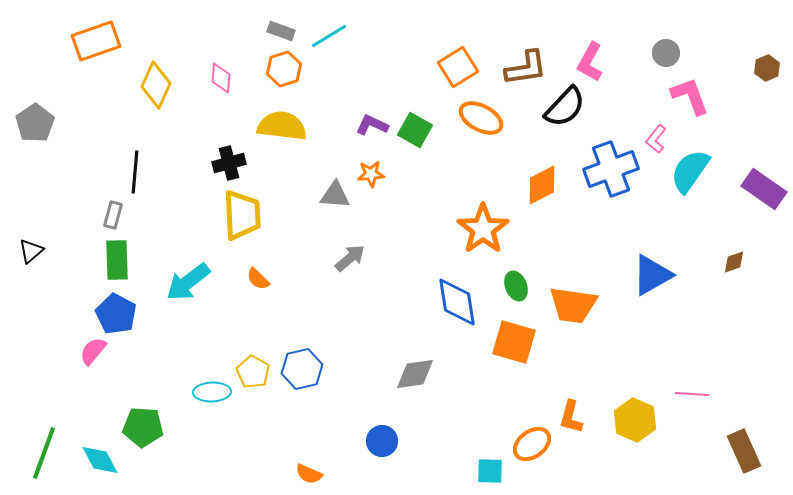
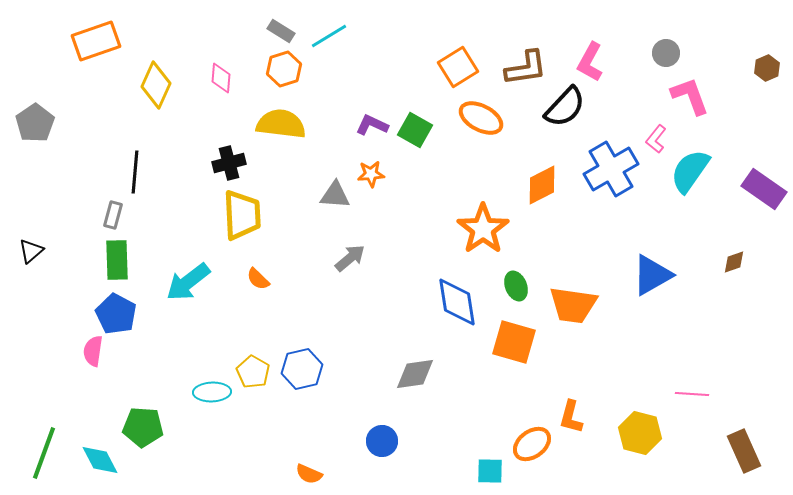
gray rectangle at (281, 31): rotated 12 degrees clockwise
yellow semicircle at (282, 126): moved 1 px left, 2 px up
blue cross at (611, 169): rotated 10 degrees counterclockwise
pink semicircle at (93, 351): rotated 32 degrees counterclockwise
yellow hexagon at (635, 420): moved 5 px right, 13 px down; rotated 9 degrees counterclockwise
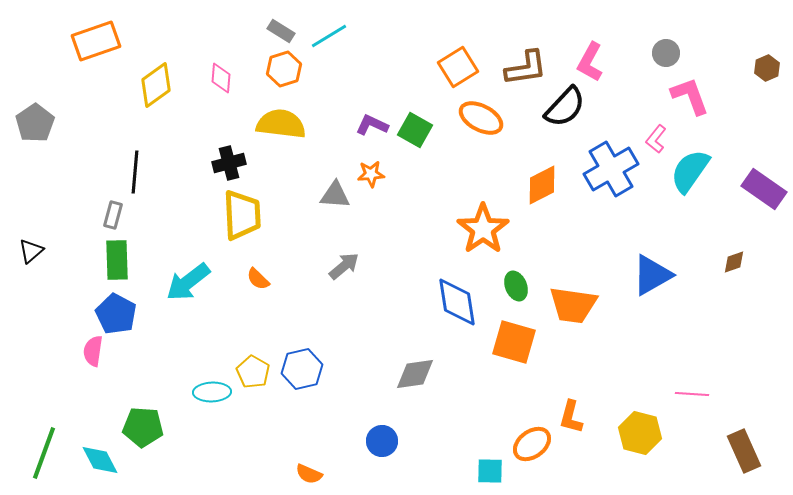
yellow diamond at (156, 85): rotated 30 degrees clockwise
gray arrow at (350, 258): moved 6 px left, 8 px down
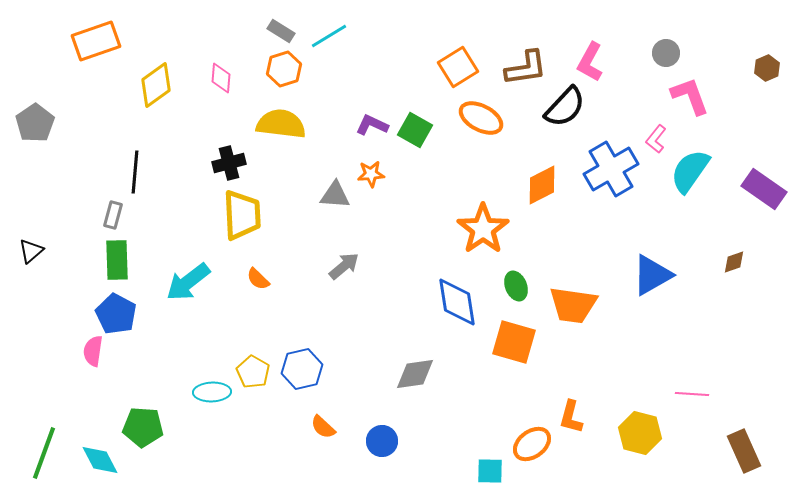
orange semicircle at (309, 474): moved 14 px right, 47 px up; rotated 20 degrees clockwise
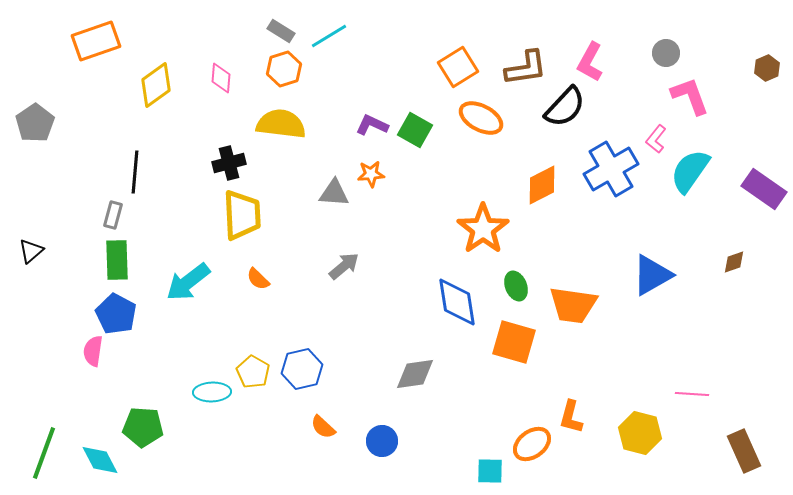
gray triangle at (335, 195): moved 1 px left, 2 px up
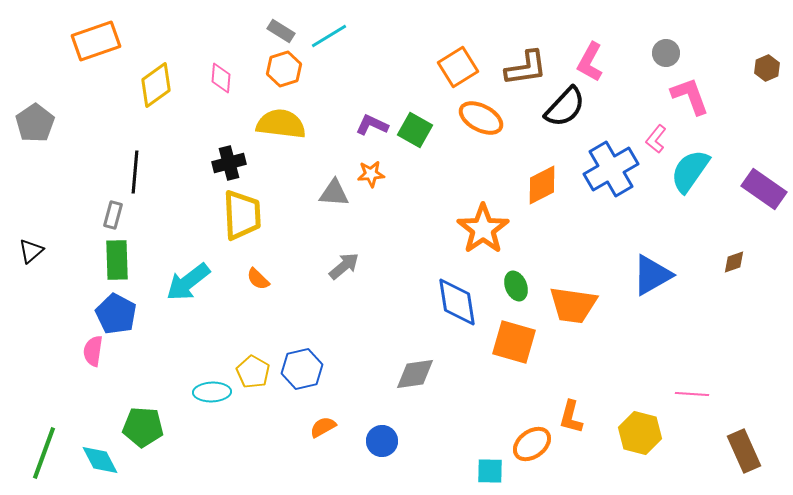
orange semicircle at (323, 427): rotated 108 degrees clockwise
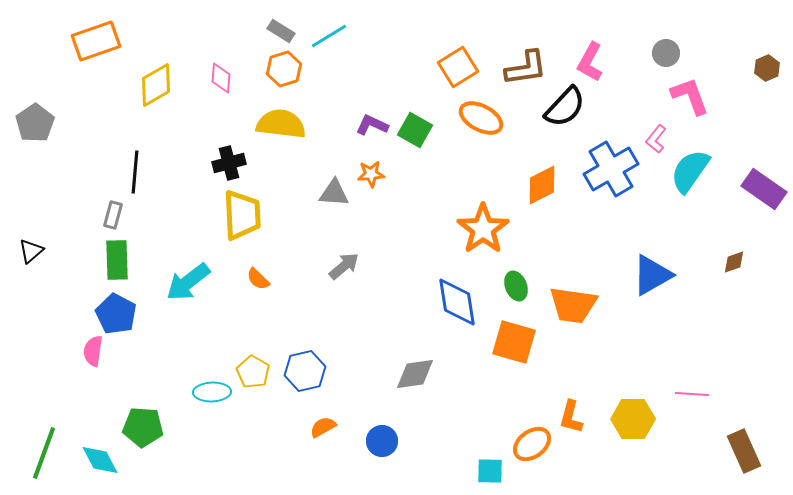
yellow diamond at (156, 85): rotated 6 degrees clockwise
blue hexagon at (302, 369): moved 3 px right, 2 px down
yellow hexagon at (640, 433): moved 7 px left, 14 px up; rotated 15 degrees counterclockwise
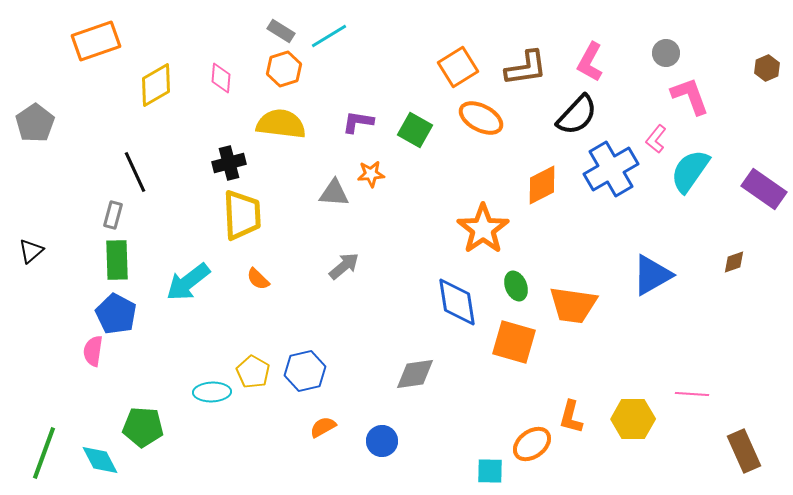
black semicircle at (565, 107): moved 12 px right, 8 px down
purple L-shape at (372, 125): moved 14 px left, 3 px up; rotated 16 degrees counterclockwise
black line at (135, 172): rotated 30 degrees counterclockwise
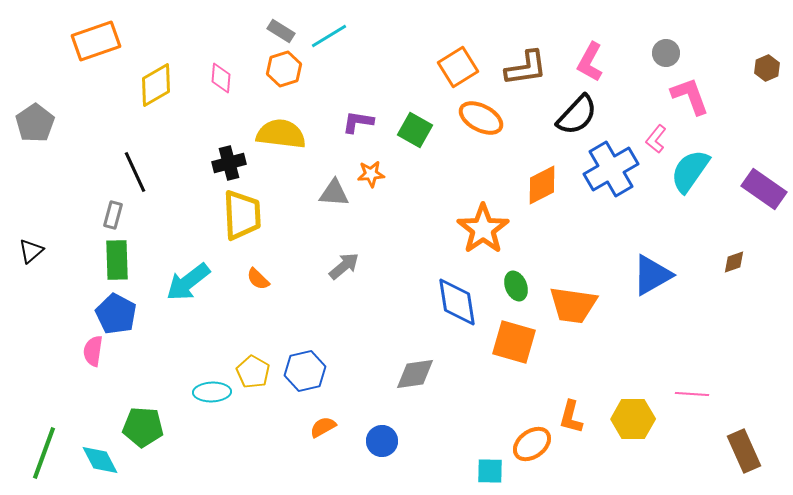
yellow semicircle at (281, 124): moved 10 px down
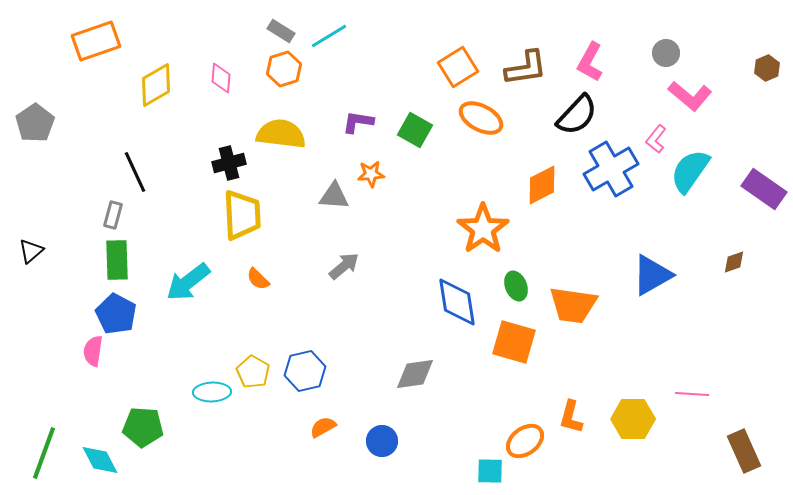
pink L-shape at (690, 96): rotated 150 degrees clockwise
gray triangle at (334, 193): moved 3 px down
orange ellipse at (532, 444): moved 7 px left, 3 px up
